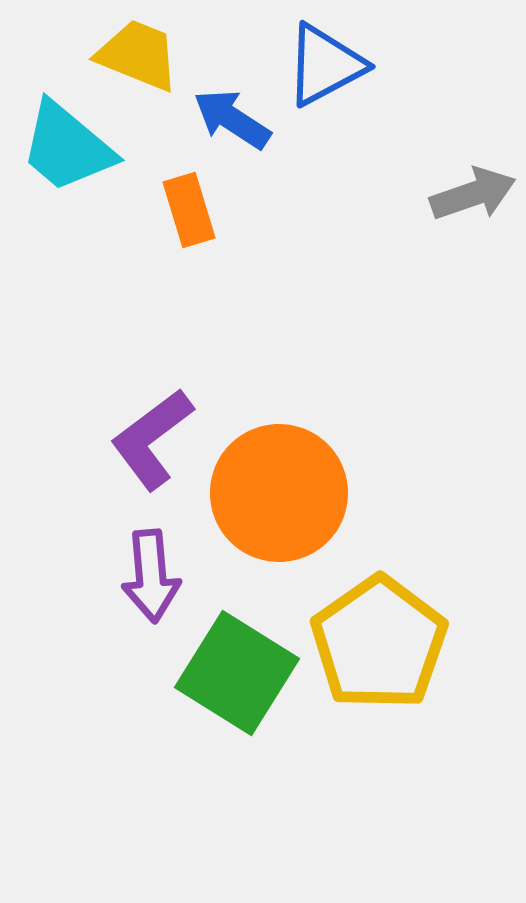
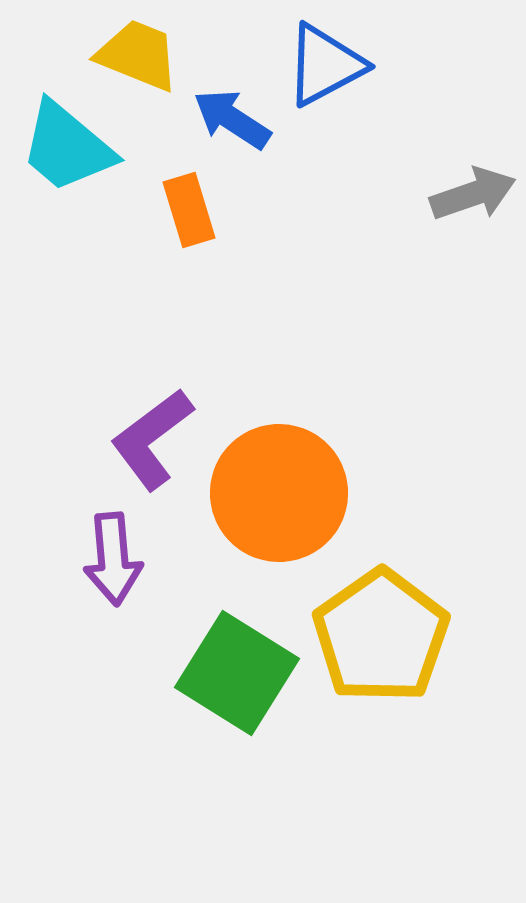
purple arrow: moved 38 px left, 17 px up
yellow pentagon: moved 2 px right, 7 px up
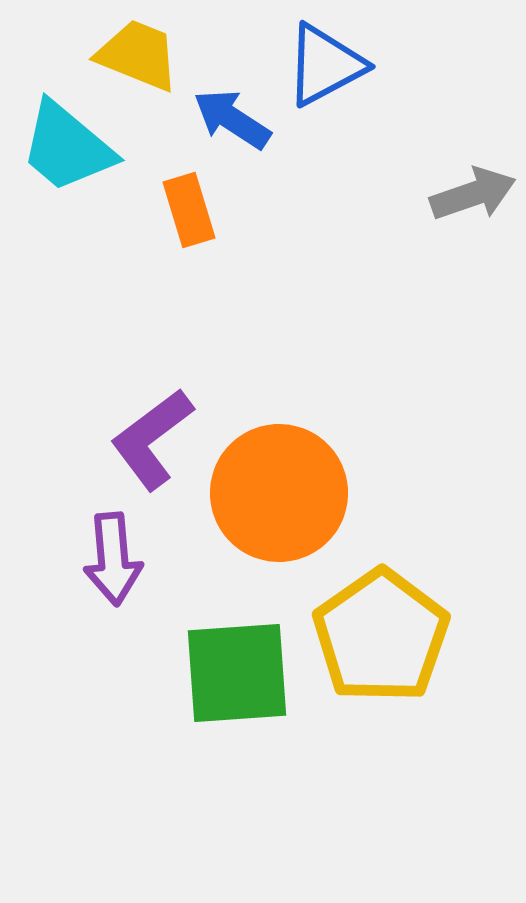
green square: rotated 36 degrees counterclockwise
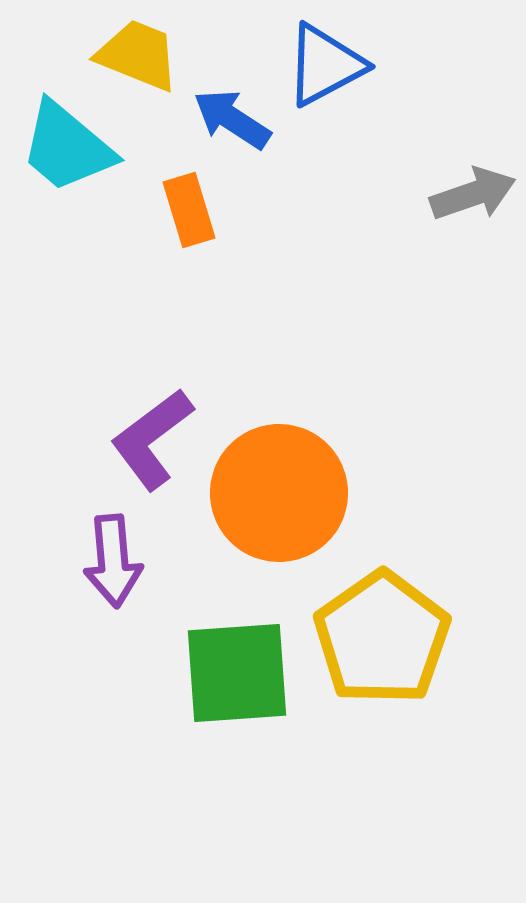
purple arrow: moved 2 px down
yellow pentagon: moved 1 px right, 2 px down
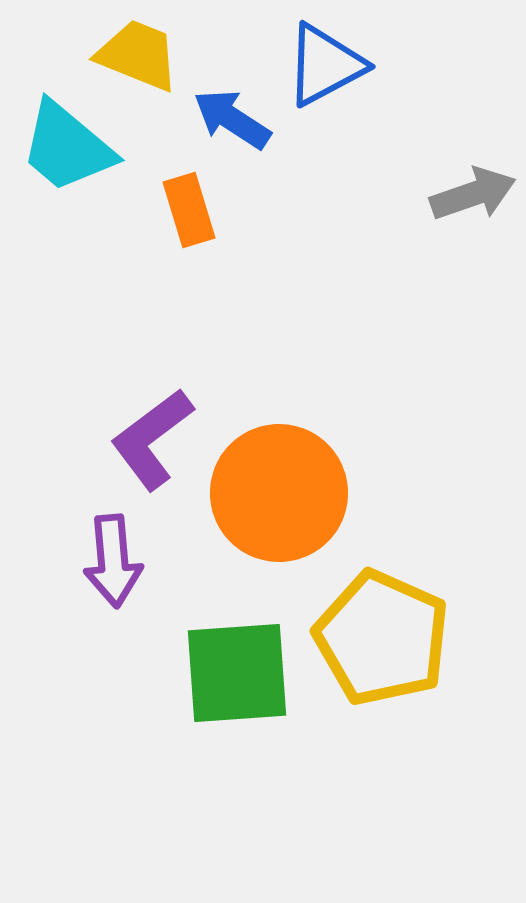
yellow pentagon: rotated 13 degrees counterclockwise
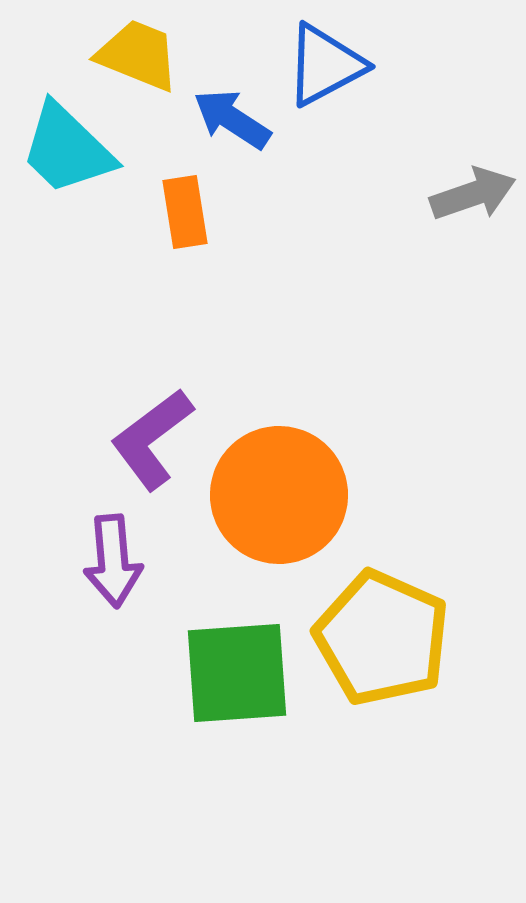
cyan trapezoid: moved 2 px down; rotated 4 degrees clockwise
orange rectangle: moved 4 px left, 2 px down; rotated 8 degrees clockwise
orange circle: moved 2 px down
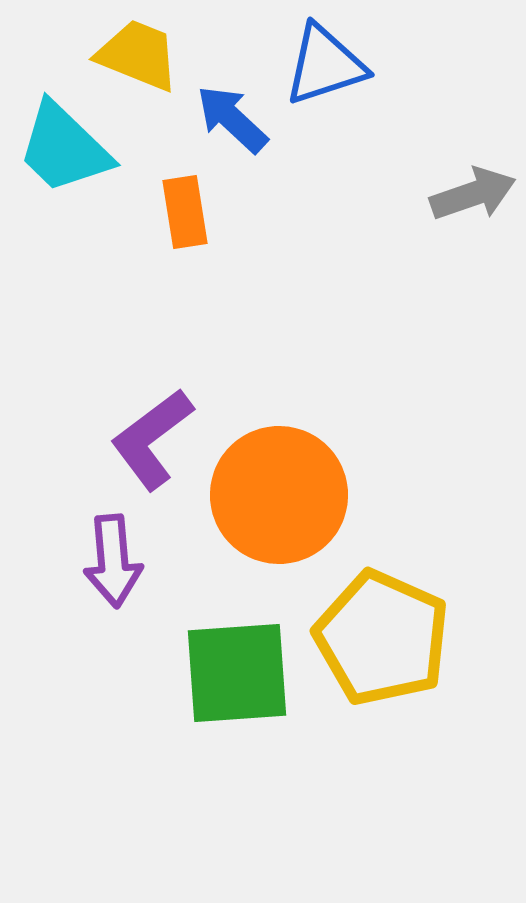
blue triangle: rotated 10 degrees clockwise
blue arrow: rotated 10 degrees clockwise
cyan trapezoid: moved 3 px left, 1 px up
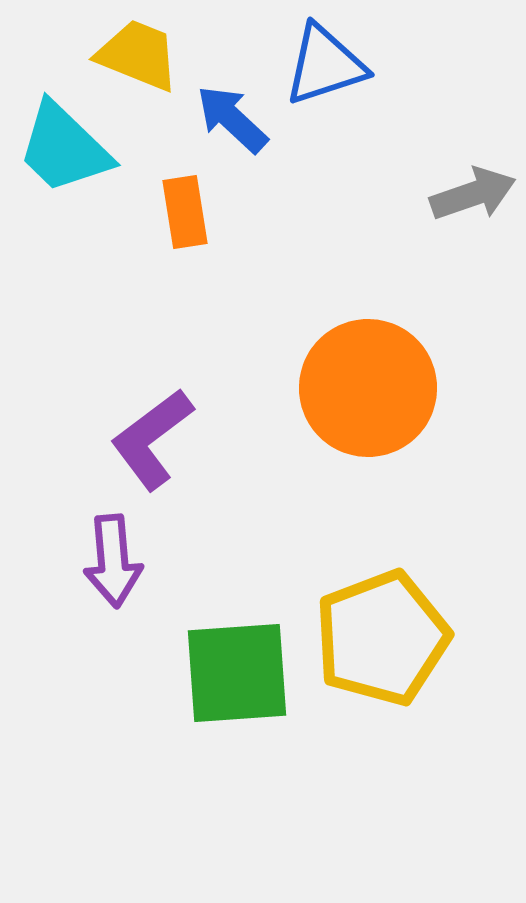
orange circle: moved 89 px right, 107 px up
yellow pentagon: rotated 27 degrees clockwise
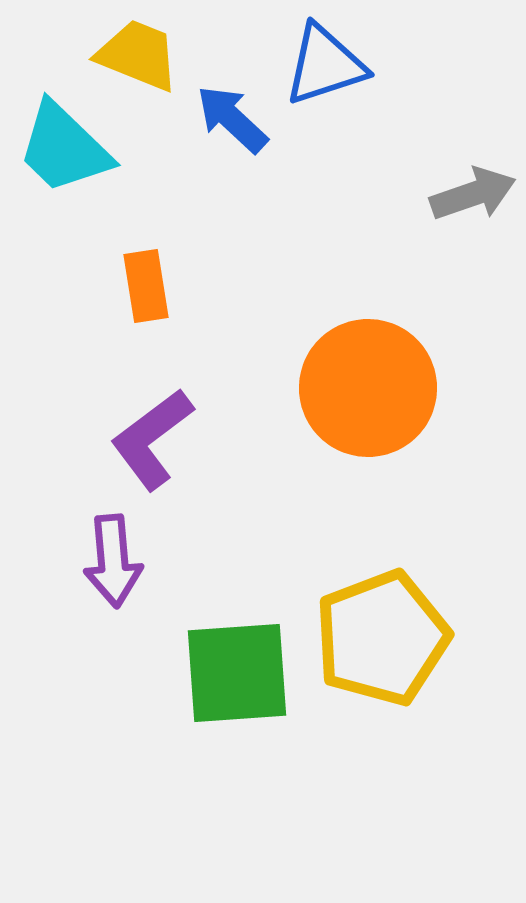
orange rectangle: moved 39 px left, 74 px down
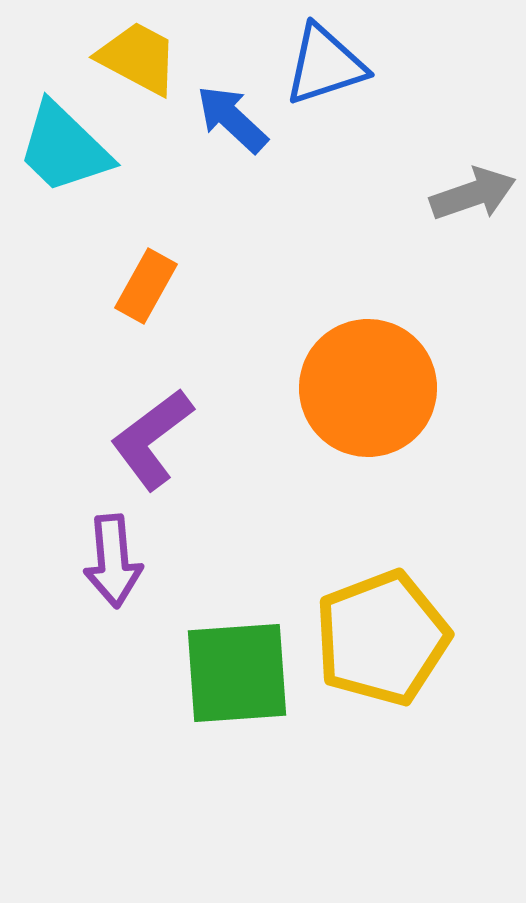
yellow trapezoid: moved 3 px down; rotated 6 degrees clockwise
orange rectangle: rotated 38 degrees clockwise
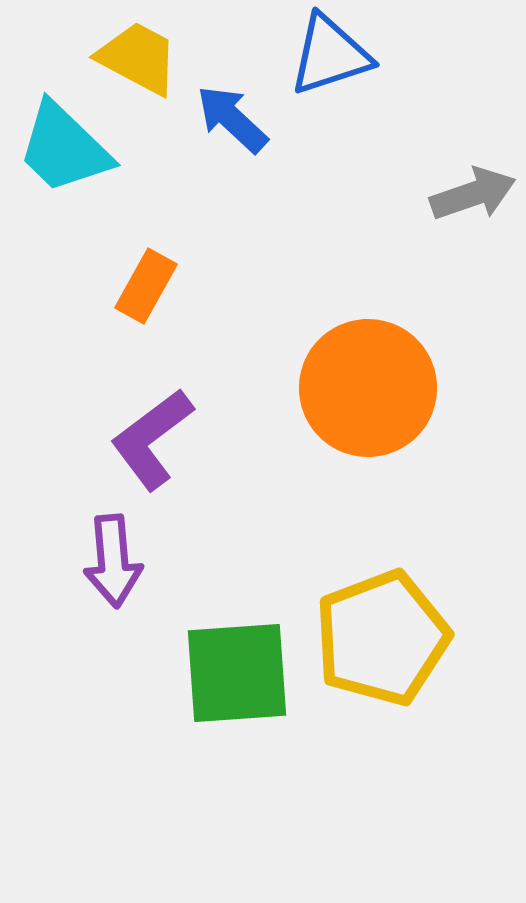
blue triangle: moved 5 px right, 10 px up
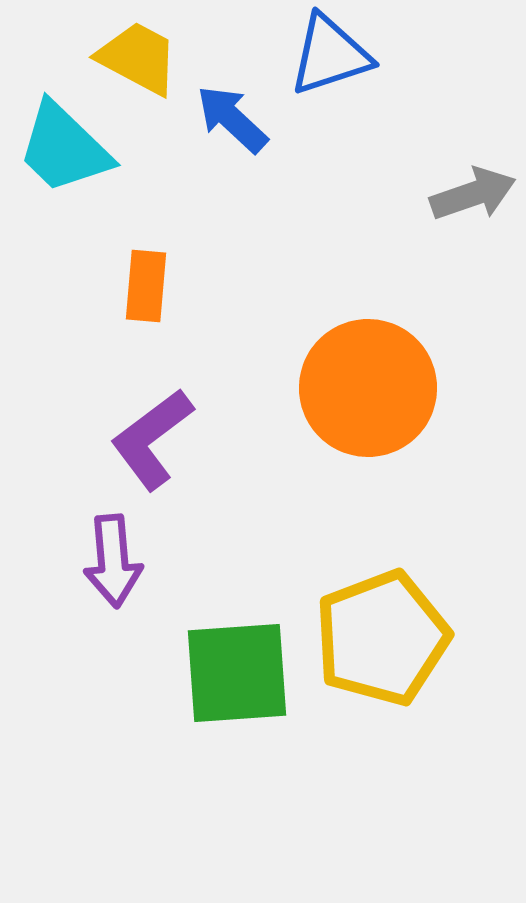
orange rectangle: rotated 24 degrees counterclockwise
